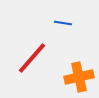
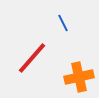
blue line: rotated 54 degrees clockwise
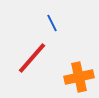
blue line: moved 11 px left
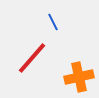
blue line: moved 1 px right, 1 px up
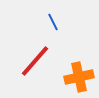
red line: moved 3 px right, 3 px down
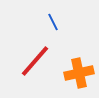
orange cross: moved 4 px up
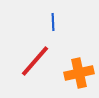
blue line: rotated 24 degrees clockwise
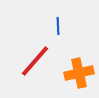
blue line: moved 5 px right, 4 px down
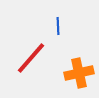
red line: moved 4 px left, 3 px up
